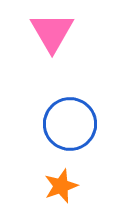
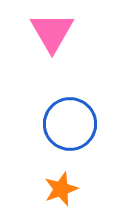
orange star: moved 3 px down
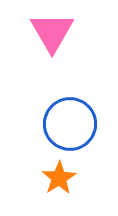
orange star: moved 2 px left, 11 px up; rotated 12 degrees counterclockwise
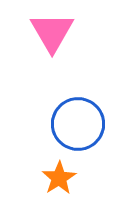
blue circle: moved 8 px right
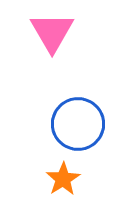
orange star: moved 4 px right, 1 px down
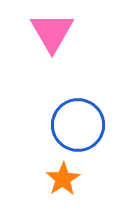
blue circle: moved 1 px down
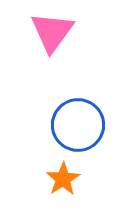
pink triangle: rotated 6 degrees clockwise
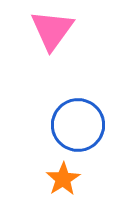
pink triangle: moved 2 px up
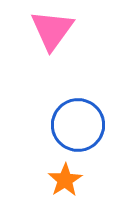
orange star: moved 2 px right, 1 px down
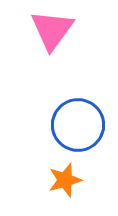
orange star: rotated 16 degrees clockwise
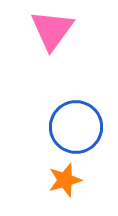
blue circle: moved 2 px left, 2 px down
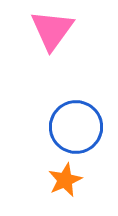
orange star: rotated 8 degrees counterclockwise
